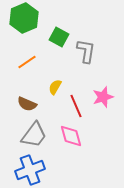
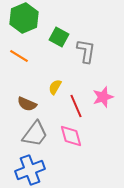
orange line: moved 8 px left, 6 px up; rotated 66 degrees clockwise
gray trapezoid: moved 1 px right, 1 px up
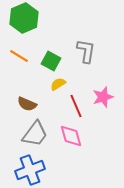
green square: moved 8 px left, 24 px down
yellow semicircle: moved 3 px right, 3 px up; rotated 28 degrees clockwise
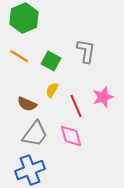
yellow semicircle: moved 6 px left, 6 px down; rotated 28 degrees counterclockwise
